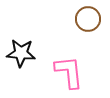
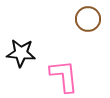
pink L-shape: moved 5 px left, 4 px down
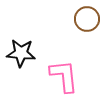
brown circle: moved 1 px left
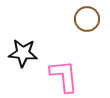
black star: moved 2 px right
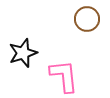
black star: rotated 24 degrees counterclockwise
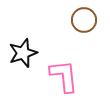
brown circle: moved 3 px left, 1 px down
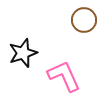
pink L-shape: rotated 18 degrees counterclockwise
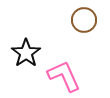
black star: moved 3 px right; rotated 16 degrees counterclockwise
